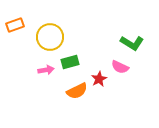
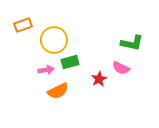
orange rectangle: moved 8 px right
yellow circle: moved 4 px right, 3 px down
green L-shape: rotated 20 degrees counterclockwise
pink semicircle: moved 1 px right, 1 px down
orange semicircle: moved 19 px left
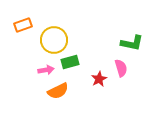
pink semicircle: rotated 132 degrees counterclockwise
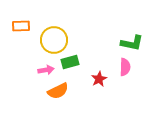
orange rectangle: moved 2 px left, 1 px down; rotated 18 degrees clockwise
pink semicircle: moved 4 px right, 1 px up; rotated 18 degrees clockwise
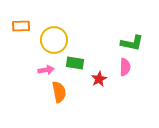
green rectangle: moved 5 px right, 1 px down; rotated 24 degrees clockwise
orange semicircle: moved 1 px right, 1 px down; rotated 75 degrees counterclockwise
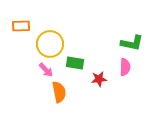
yellow circle: moved 4 px left, 4 px down
pink arrow: rotated 56 degrees clockwise
red star: rotated 21 degrees clockwise
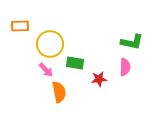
orange rectangle: moved 1 px left
green L-shape: moved 1 px up
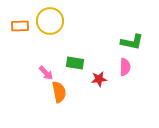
yellow circle: moved 23 px up
pink arrow: moved 3 px down
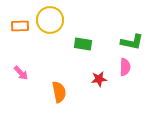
yellow circle: moved 1 px up
green rectangle: moved 8 px right, 19 px up
pink arrow: moved 25 px left
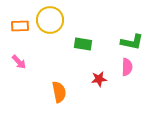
pink semicircle: moved 2 px right
pink arrow: moved 2 px left, 11 px up
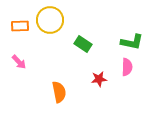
green rectangle: rotated 24 degrees clockwise
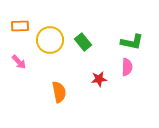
yellow circle: moved 20 px down
green rectangle: moved 2 px up; rotated 18 degrees clockwise
